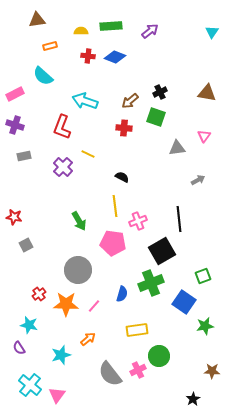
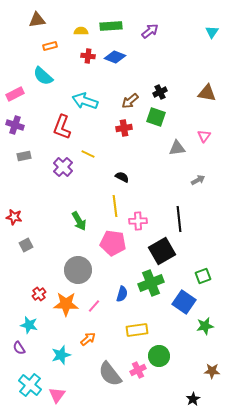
red cross at (124, 128): rotated 14 degrees counterclockwise
pink cross at (138, 221): rotated 18 degrees clockwise
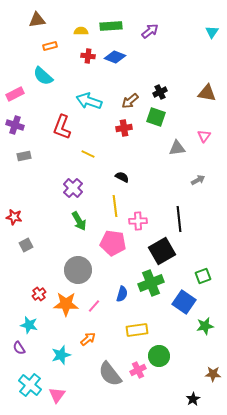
cyan arrow at (85, 101): moved 4 px right
purple cross at (63, 167): moved 10 px right, 21 px down
brown star at (212, 371): moved 1 px right, 3 px down
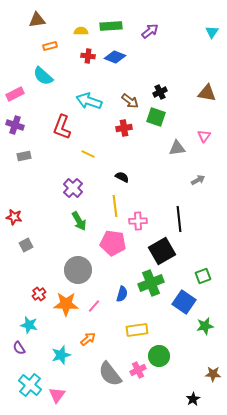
brown arrow at (130, 101): rotated 102 degrees counterclockwise
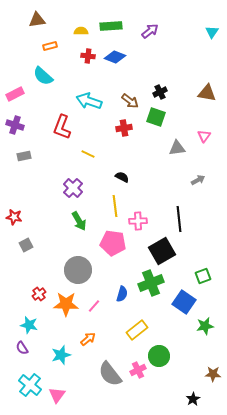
yellow rectangle at (137, 330): rotated 30 degrees counterclockwise
purple semicircle at (19, 348): moved 3 px right
